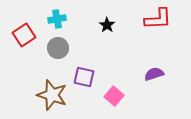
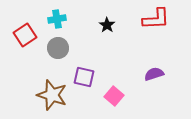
red L-shape: moved 2 px left
red square: moved 1 px right
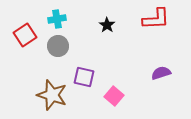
gray circle: moved 2 px up
purple semicircle: moved 7 px right, 1 px up
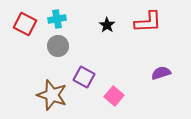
red L-shape: moved 8 px left, 3 px down
red square: moved 11 px up; rotated 30 degrees counterclockwise
purple square: rotated 15 degrees clockwise
